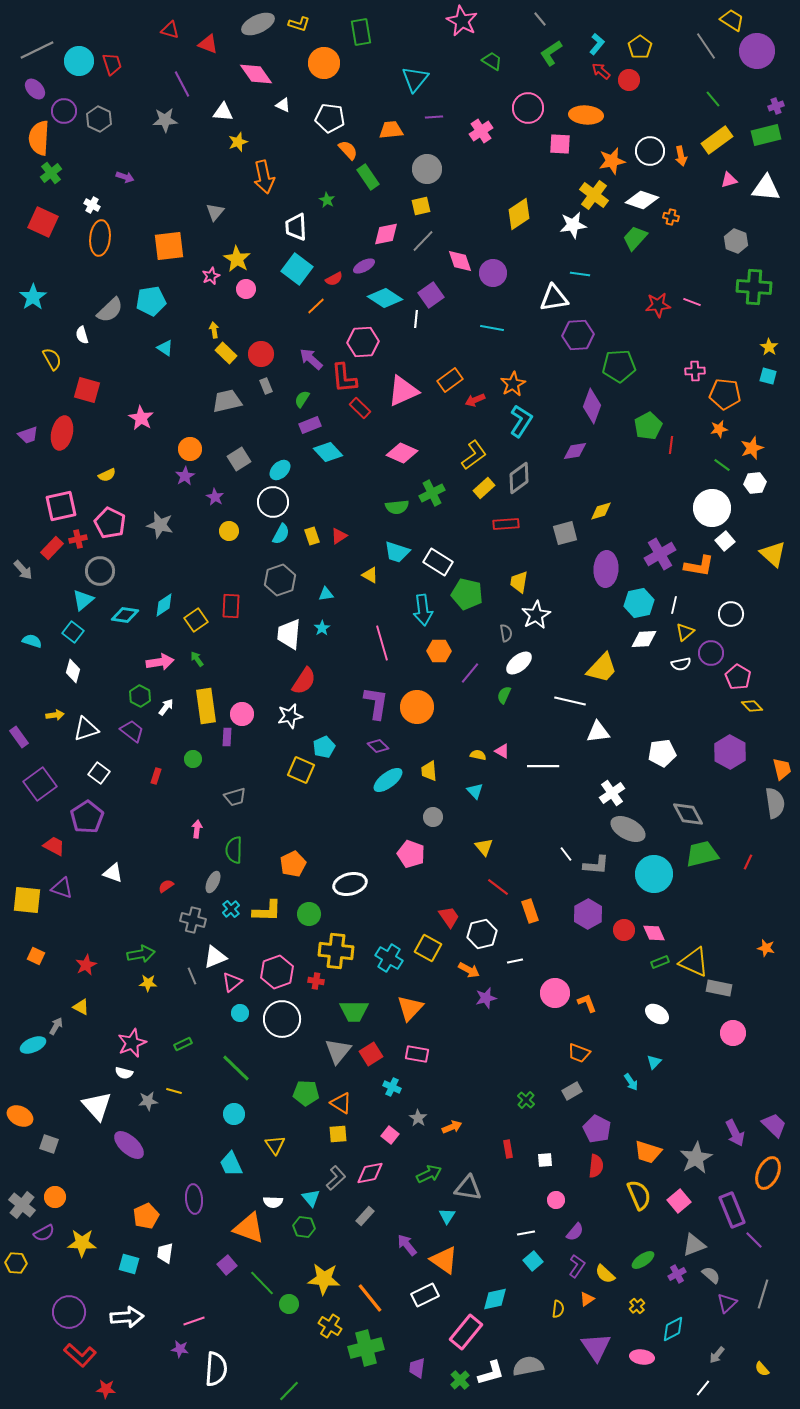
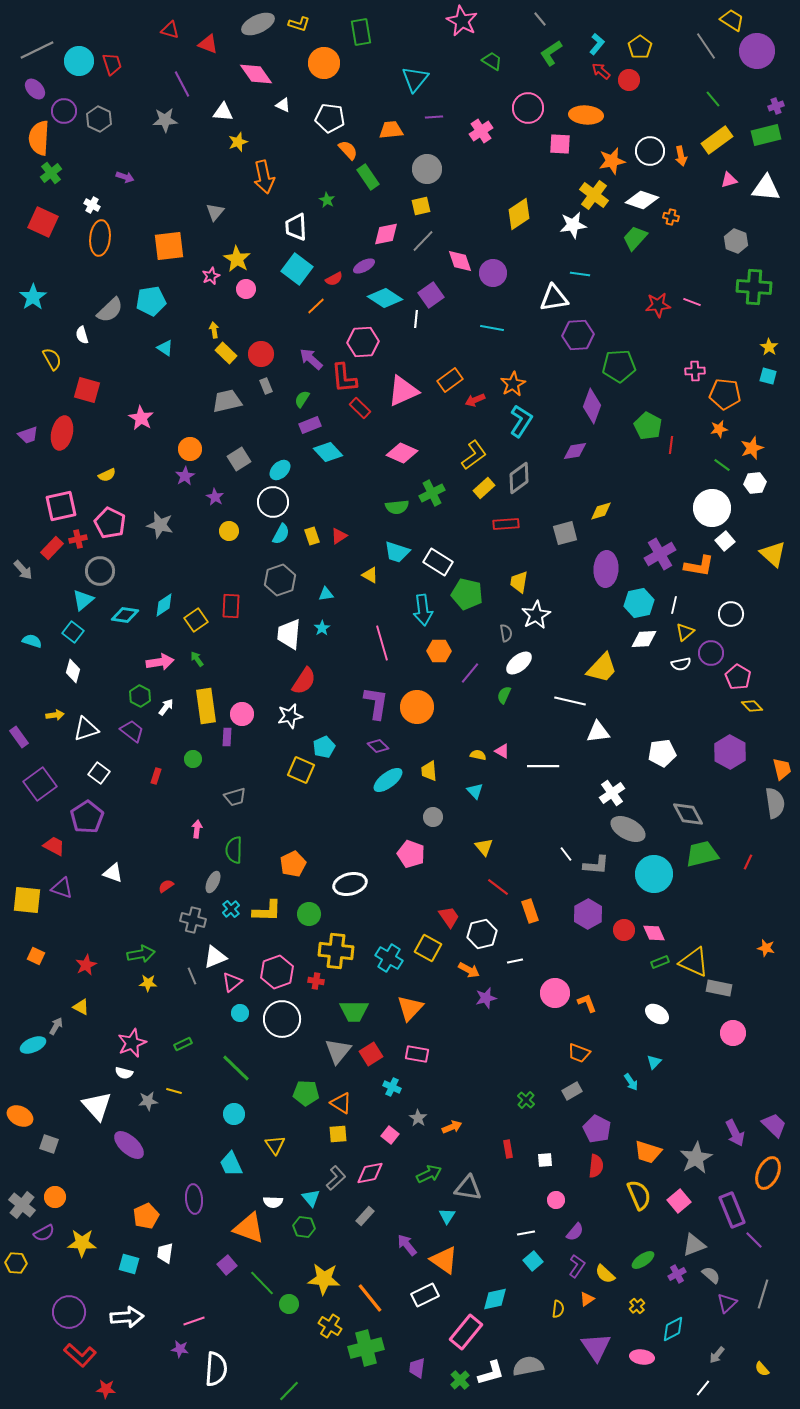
green pentagon at (648, 426): rotated 16 degrees counterclockwise
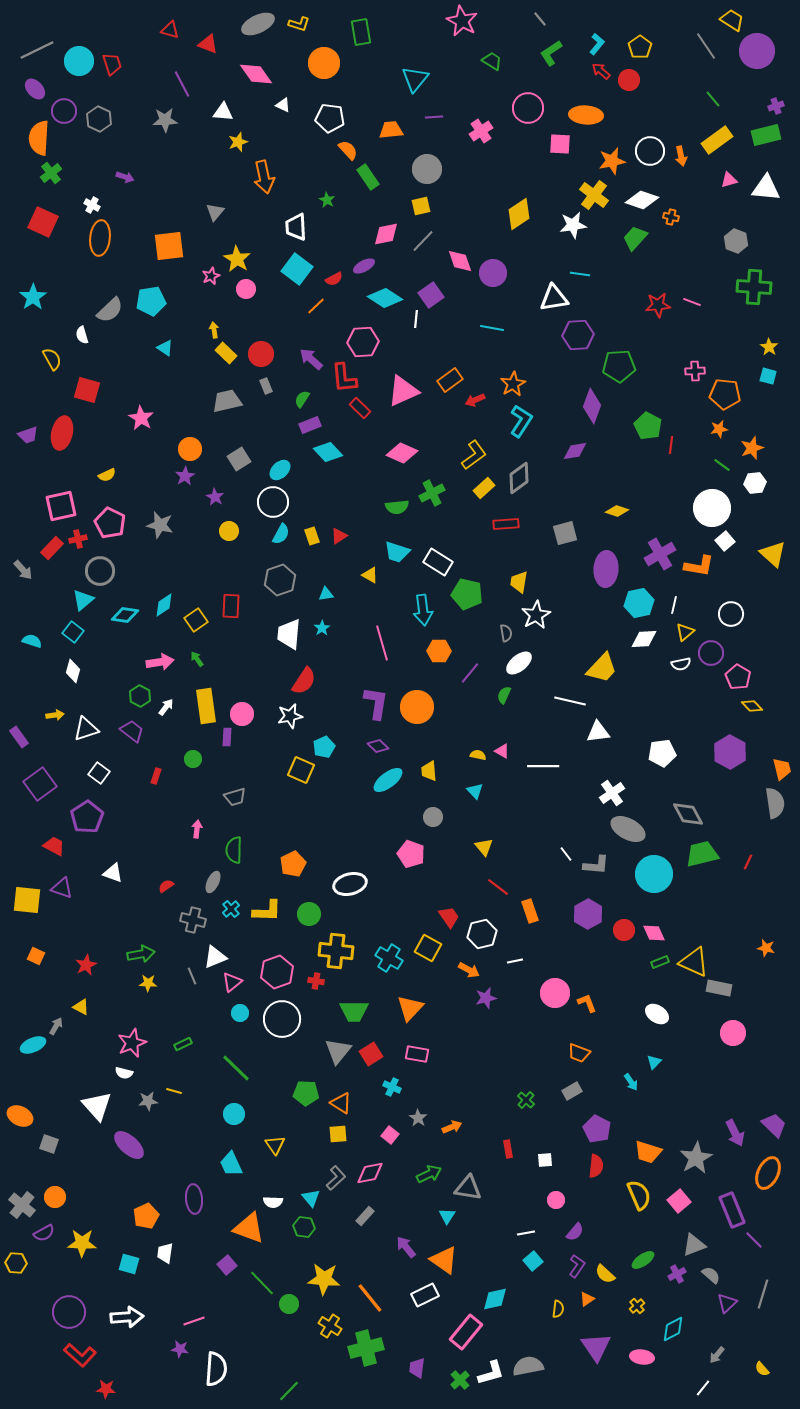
yellow diamond at (601, 511): moved 16 px right; rotated 35 degrees clockwise
purple arrow at (407, 1245): moved 1 px left, 2 px down
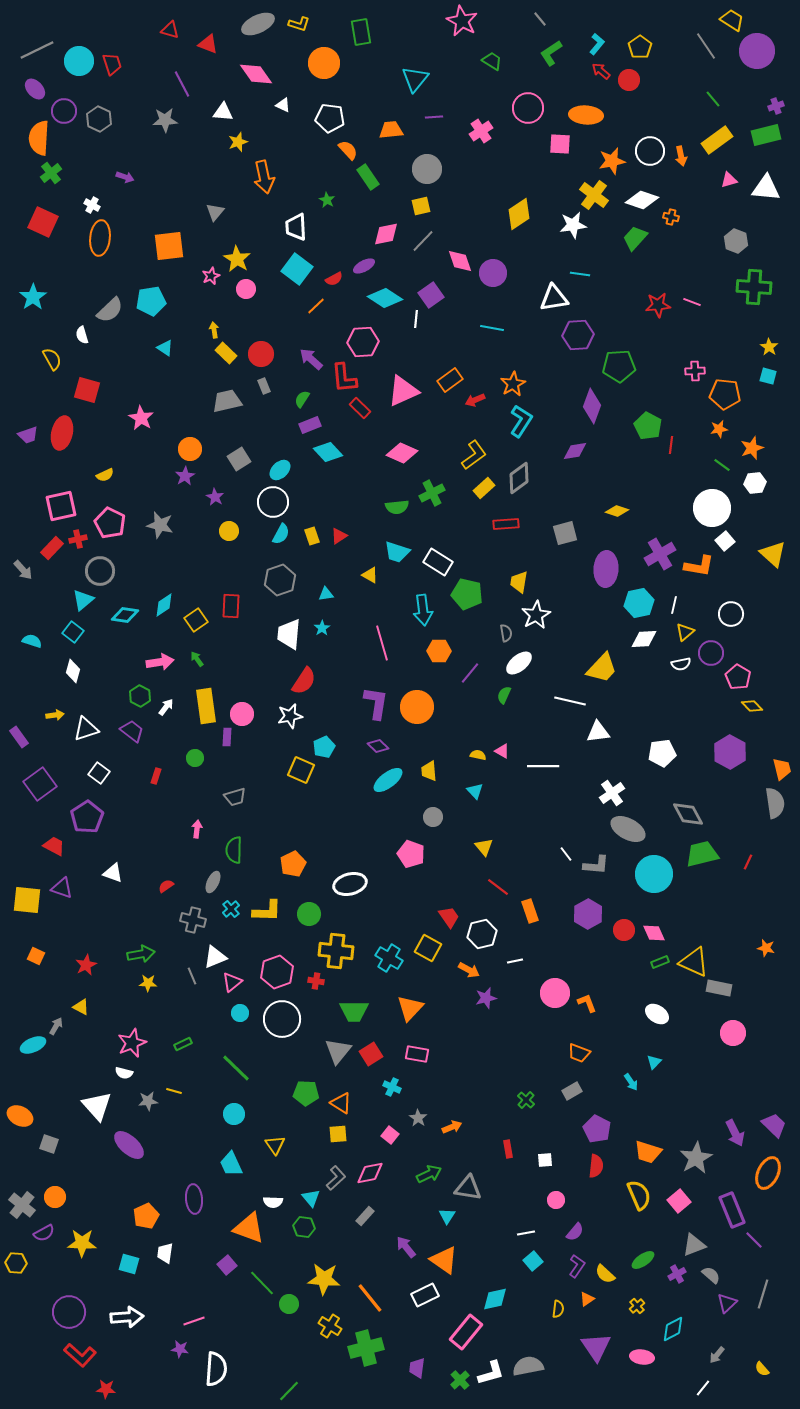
gray rectangle at (266, 386): moved 2 px left
yellow semicircle at (107, 475): moved 2 px left
green circle at (193, 759): moved 2 px right, 1 px up
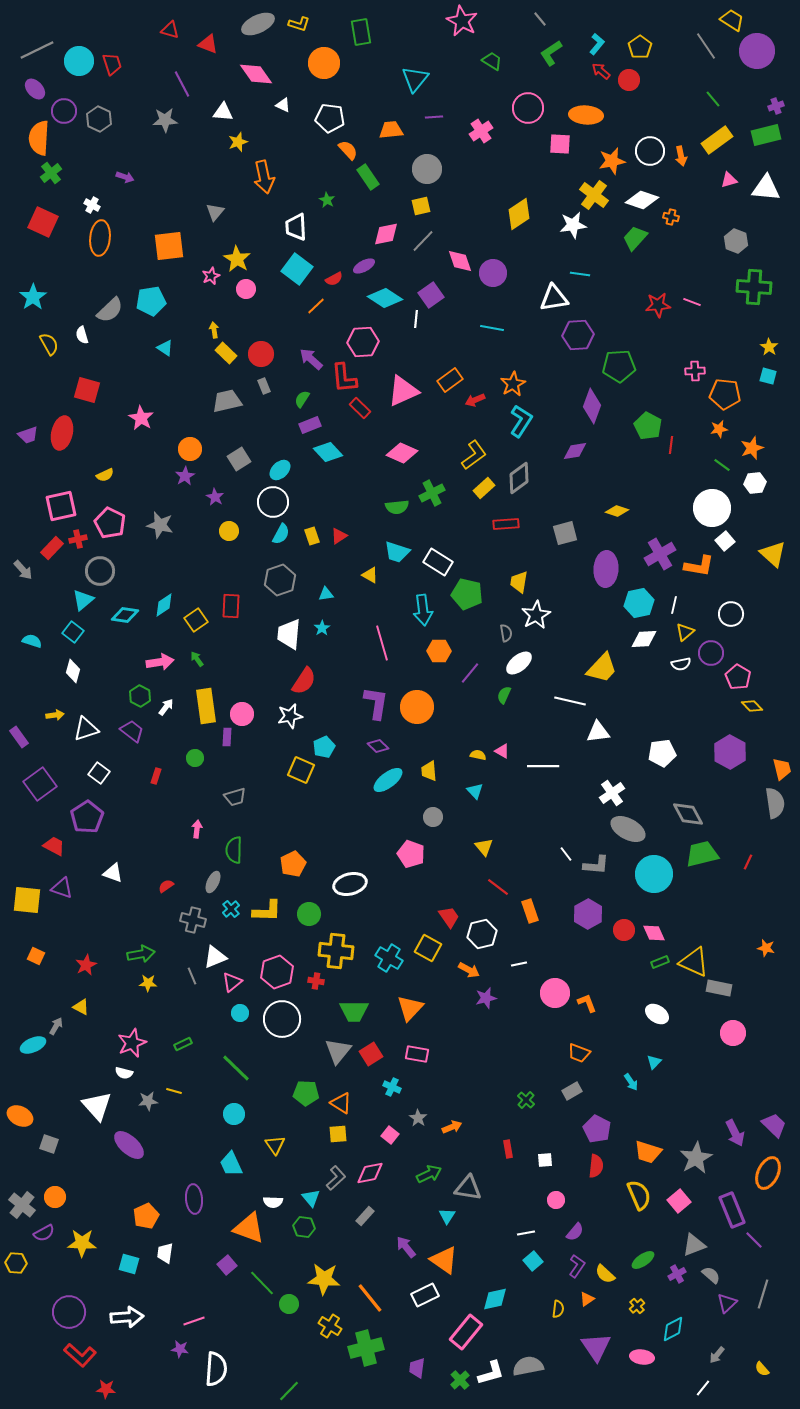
yellow semicircle at (52, 359): moved 3 px left, 15 px up
white line at (515, 961): moved 4 px right, 3 px down
